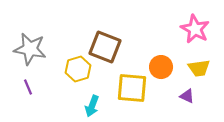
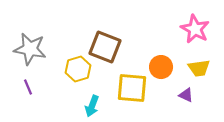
purple triangle: moved 1 px left, 1 px up
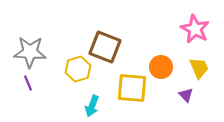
gray star: moved 3 px down; rotated 8 degrees counterclockwise
yellow trapezoid: rotated 105 degrees counterclockwise
purple line: moved 4 px up
purple triangle: rotated 21 degrees clockwise
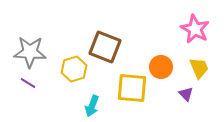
yellow hexagon: moved 4 px left
purple line: rotated 35 degrees counterclockwise
purple triangle: moved 1 px up
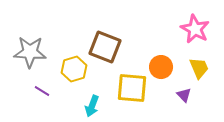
purple line: moved 14 px right, 8 px down
purple triangle: moved 2 px left, 1 px down
